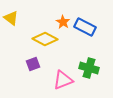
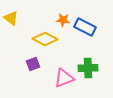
orange star: moved 2 px up; rotated 24 degrees counterclockwise
green cross: moved 1 px left; rotated 18 degrees counterclockwise
pink triangle: moved 1 px right, 2 px up
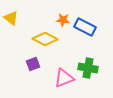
green cross: rotated 12 degrees clockwise
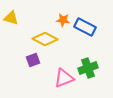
yellow triangle: rotated 21 degrees counterclockwise
purple square: moved 4 px up
green cross: rotated 30 degrees counterclockwise
